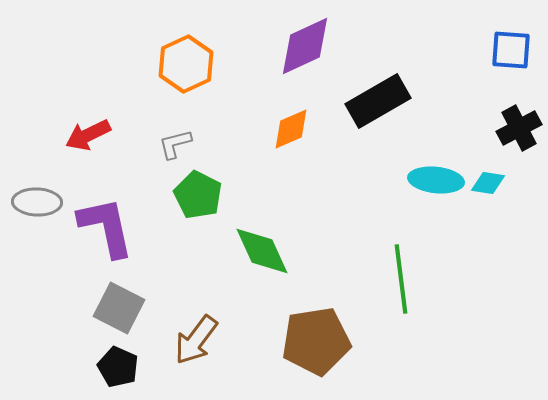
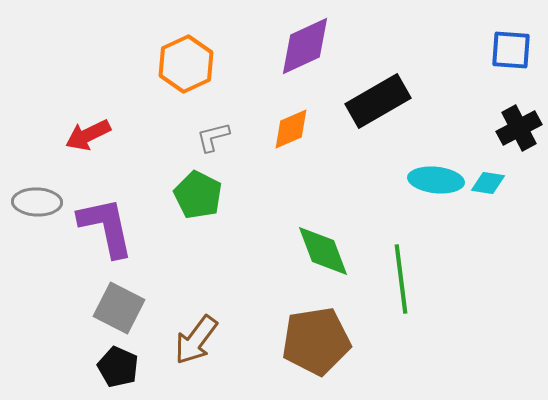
gray L-shape: moved 38 px right, 7 px up
green diamond: moved 61 px right; rotated 4 degrees clockwise
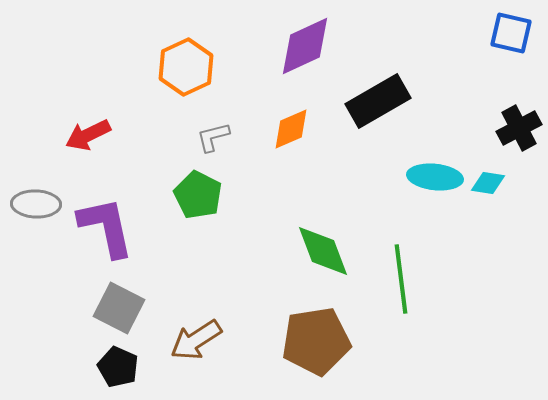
blue square: moved 17 px up; rotated 9 degrees clockwise
orange hexagon: moved 3 px down
cyan ellipse: moved 1 px left, 3 px up
gray ellipse: moved 1 px left, 2 px down
brown arrow: rotated 20 degrees clockwise
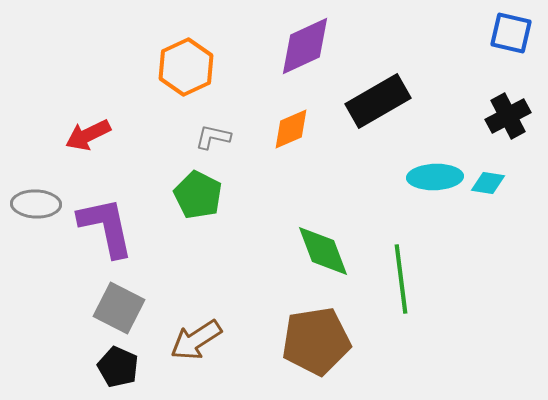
black cross: moved 11 px left, 12 px up
gray L-shape: rotated 27 degrees clockwise
cyan ellipse: rotated 8 degrees counterclockwise
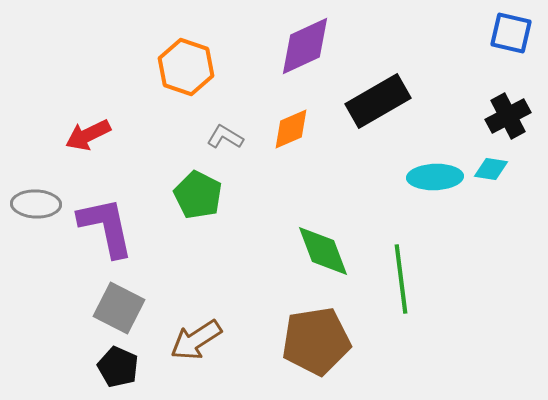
orange hexagon: rotated 16 degrees counterclockwise
gray L-shape: moved 12 px right; rotated 18 degrees clockwise
cyan diamond: moved 3 px right, 14 px up
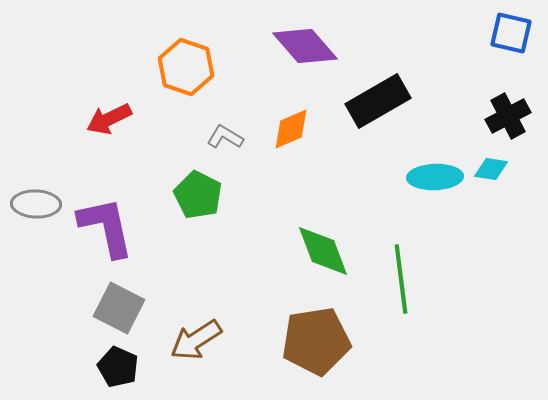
purple diamond: rotated 74 degrees clockwise
red arrow: moved 21 px right, 16 px up
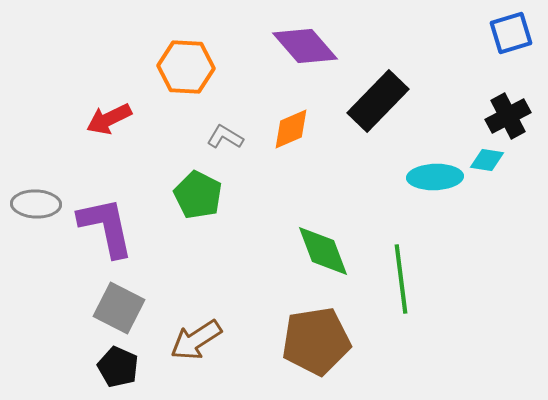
blue square: rotated 30 degrees counterclockwise
orange hexagon: rotated 16 degrees counterclockwise
black rectangle: rotated 16 degrees counterclockwise
cyan diamond: moved 4 px left, 9 px up
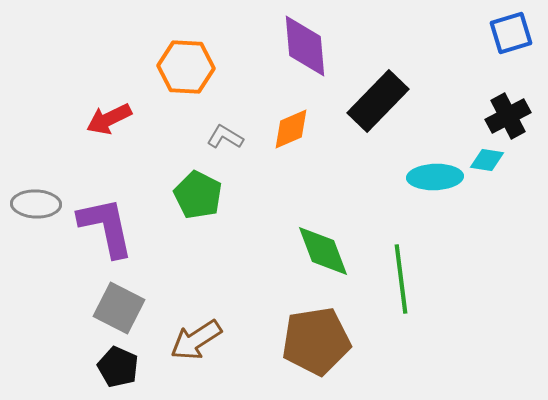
purple diamond: rotated 36 degrees clockwise
